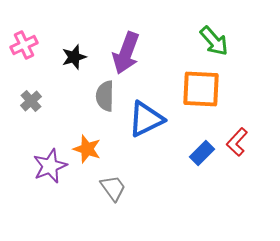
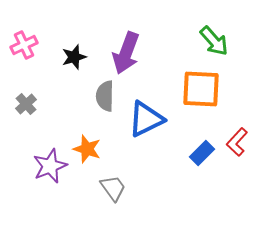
gray cross: moved 5 px left, 3 px down
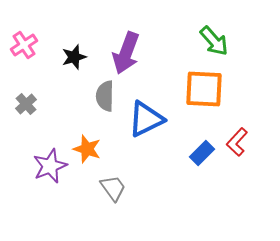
pink cross: rotated 8 degrees counterclockwise
orange square: moved 3 px right
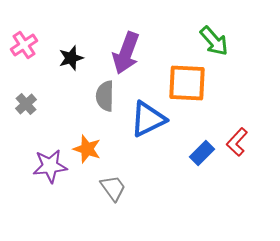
black star: moved 3 px left, 1 px down
orange square: moved 17 px left, 6 px up
blue triangle: moved 2 px right
purple star: rotated 16 degrees clockwise
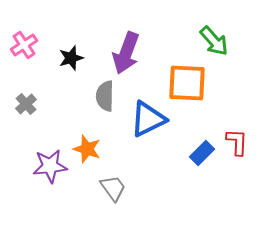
red L-shape: rotated 140 degrees clockwise
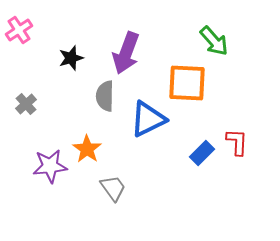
pink cross: moved 5 px left, 15 px up
orange star: rotated 16 degrees clockwise
